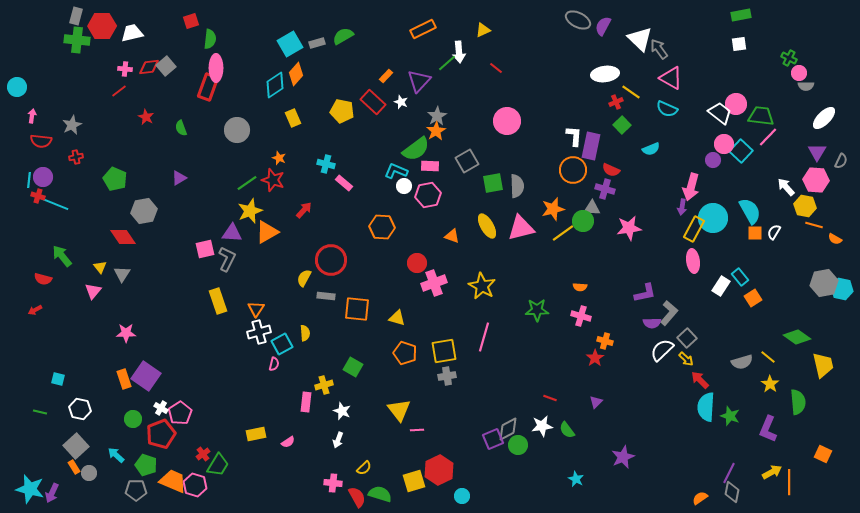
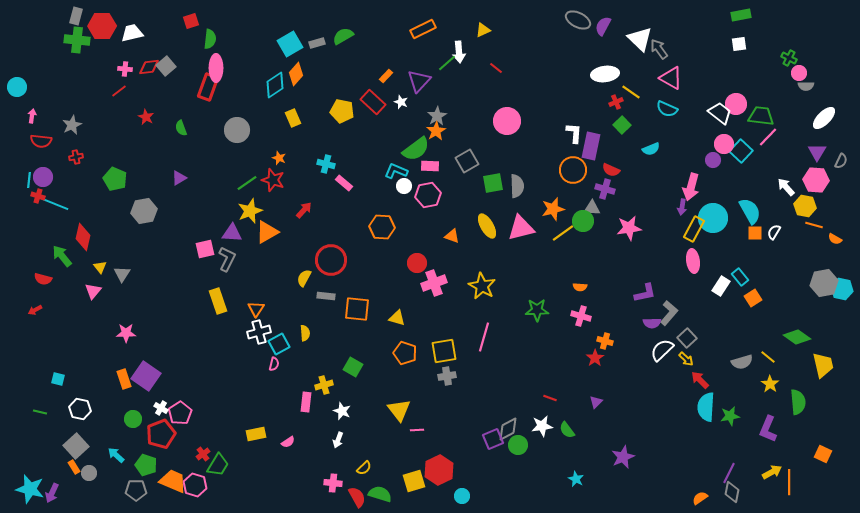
white L-shape at (574, 136): moved 3 px up
red diamond at (123, 237): moved 40 px left; rotated 48 degrees clockwise
cyan square at (282, 344): moved 3 px left
green star at (730, 416): rotated 30 degrees counterclockwise
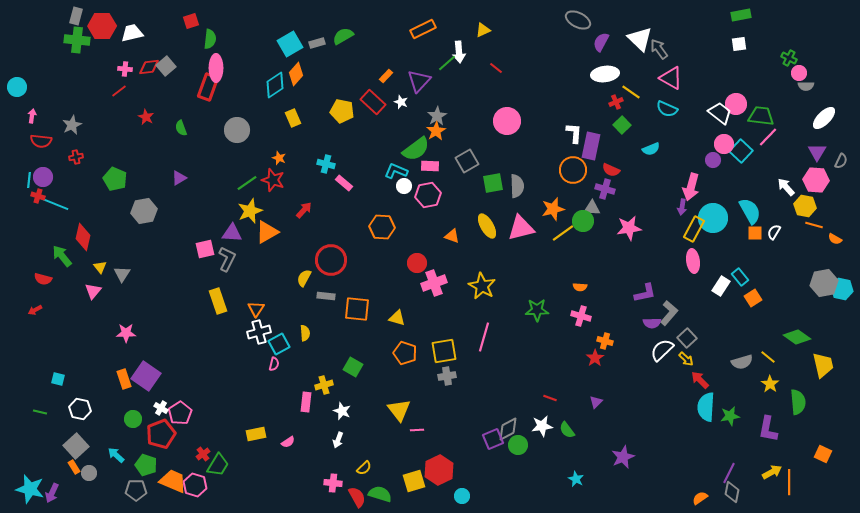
purple semicircle at (603, 26): moved 2 px left, 16 px down
purple L-shape at (768, 429): rotated 12 degrees counterclockwise
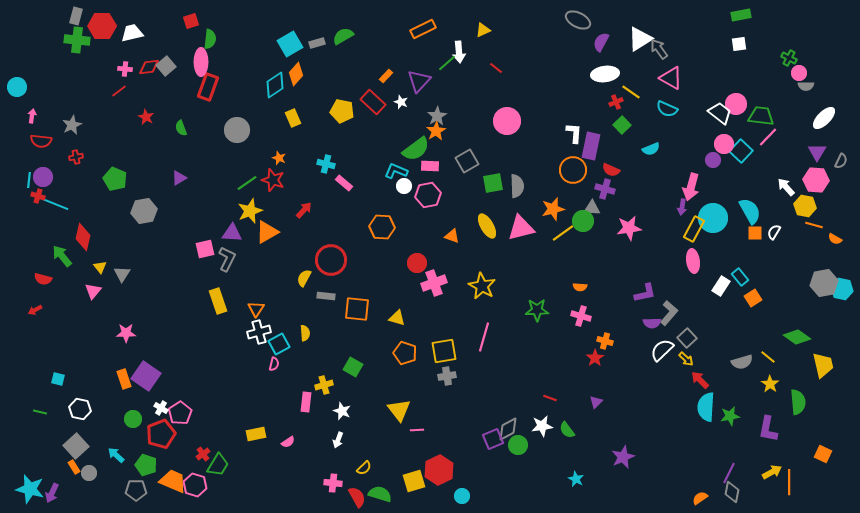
white triangle at (640, 39): rotated 44 degrees clockwise
pink ellipse at (216, 68): moved 15 px left, 6 px up
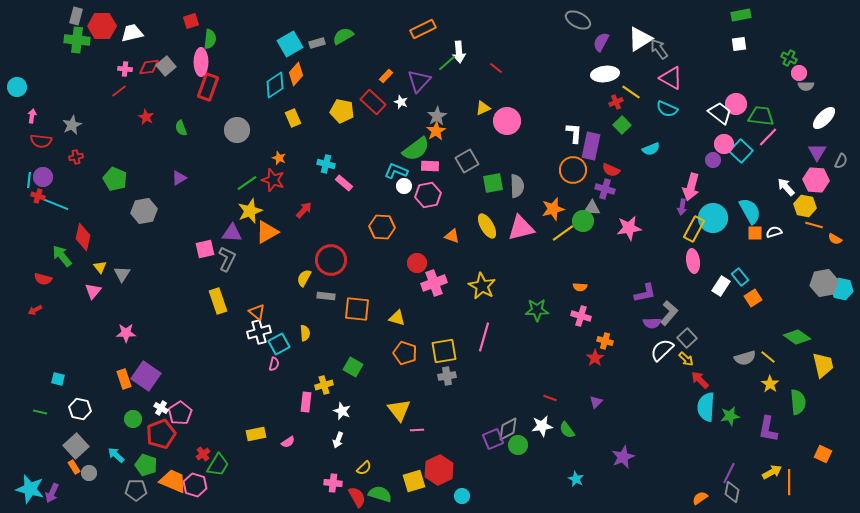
yellow triangle at (483, 30): moved 78 px down
white semicircle at (774, 232): rotated 42 degrees clockwise
orange triangle at (256, 309): moved 1 px right, 3 px down; rotated 24 degrees counterclockwise
gray semicircle at (742, 362): moved 3 px right, 4 px up
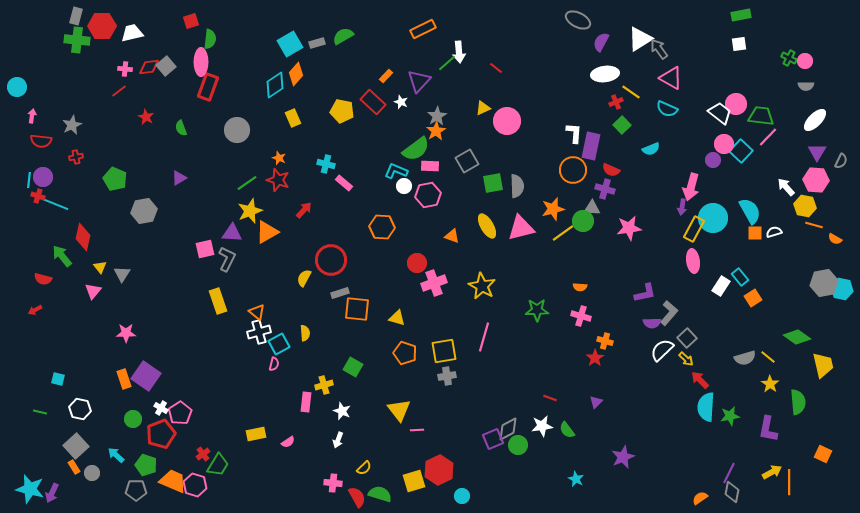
pink circle at (799, 73): moved 6 px right, 12 px up
white ellipse at (824, 118): moved 9 px left, 2 px down
red star at (273, 180): moved 5 px right
gray rectangle at (326, 296): moved 14 px right, 3 px up; rotated 24 degrees counterclockwise
gray circle at (89, 473): moved 3 px right
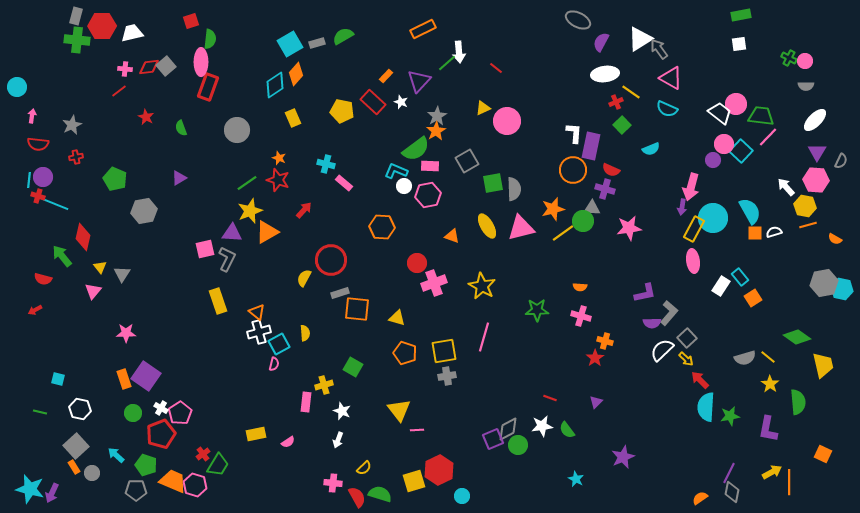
red semicircle at (41, 141): moved 3 px left, 3 px down
gray semicircle at (517, 186): moved 3 px left, 3 px down
orange line at (814, 225): moved 6 px left; rotated 30 degrees counterclockwise
green circle at (133, 419): moved 6 px up
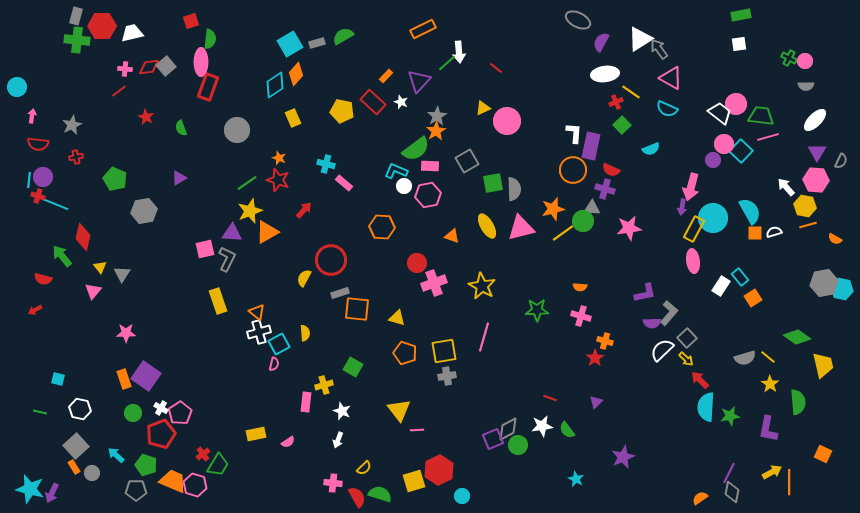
pink line at (768, 137): rotated 30 degrees clockwise
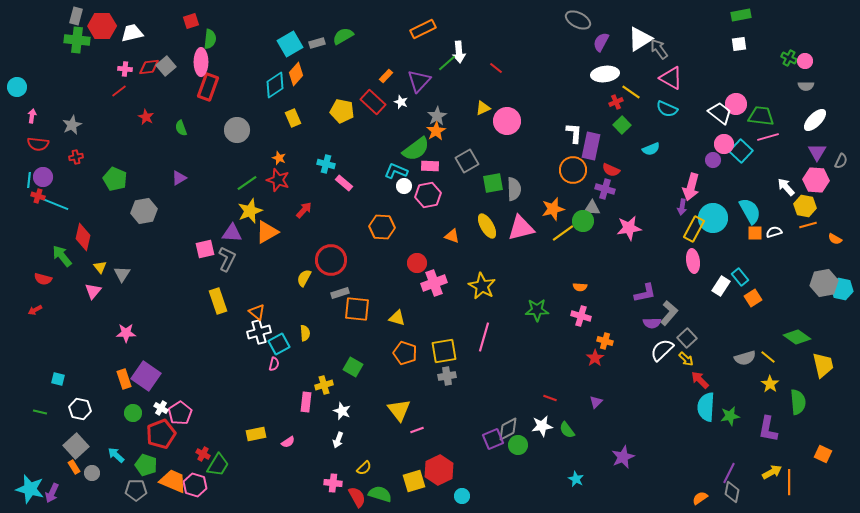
pink line at (417, 430): rotated 16 degrees counterclockwise
red cross at (203, 454): rotated 24 degrees counterclockwise
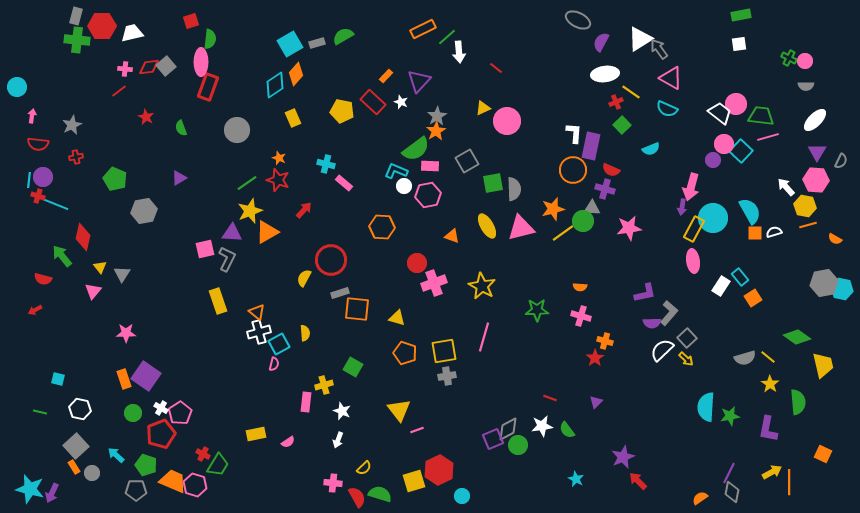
green line at (447, 63): moved 26 px up
red arrow at (700, 380): moved 62 px left, 101 px down
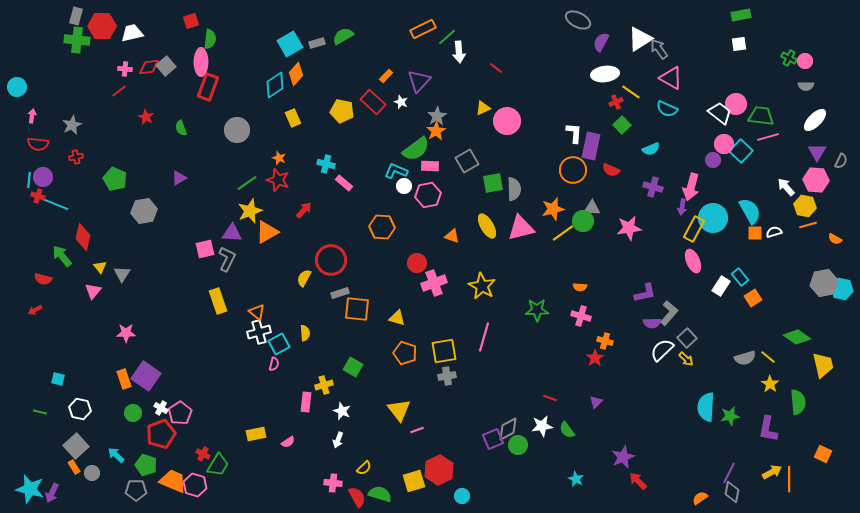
purple cross at (605, 189): moved 48 px right, 2 px up
pink ellipse at (693, 261): rotated 15 degrees counterclockwise
orange line at (789, 482): moved 3 px up
